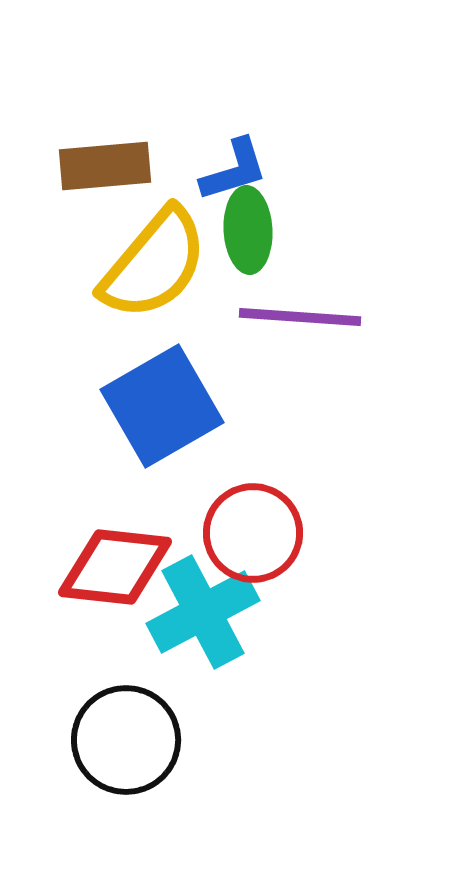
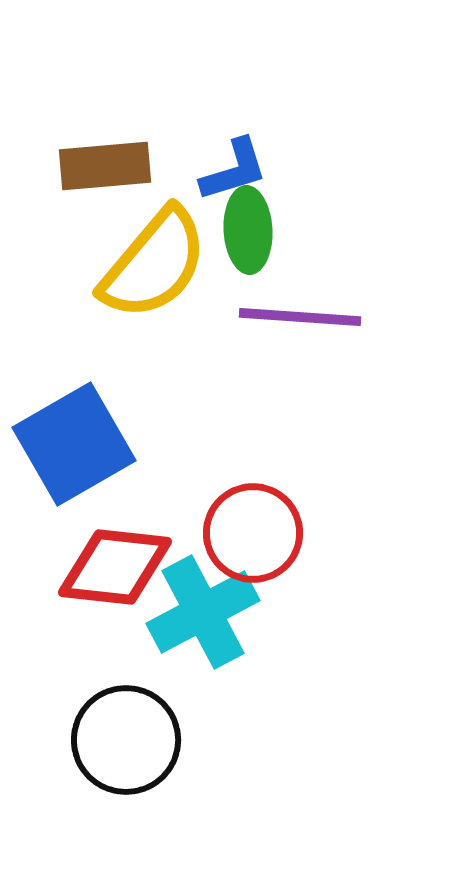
blue square: moved 88 px left, 38 px down
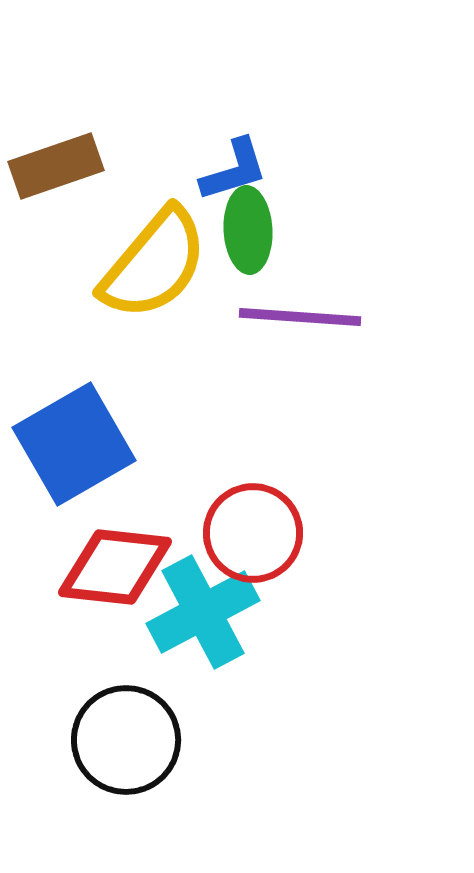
brown rectangle: moved 49 px left; rotated 14 degrees counterclockwise
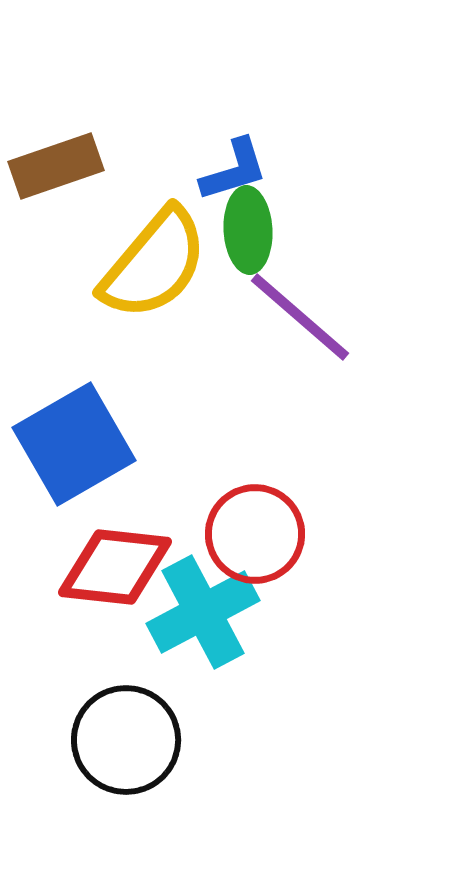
purple line: rotated 37 degrees clockwise
red circle: moved 2 px right, 1 px down
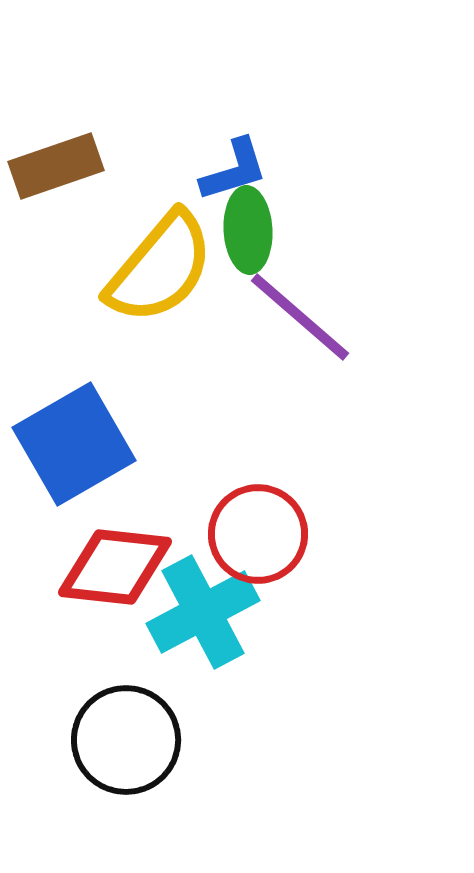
yellow semicircle: moved 6 px right, 4 px down
red circle: moved 3 px right
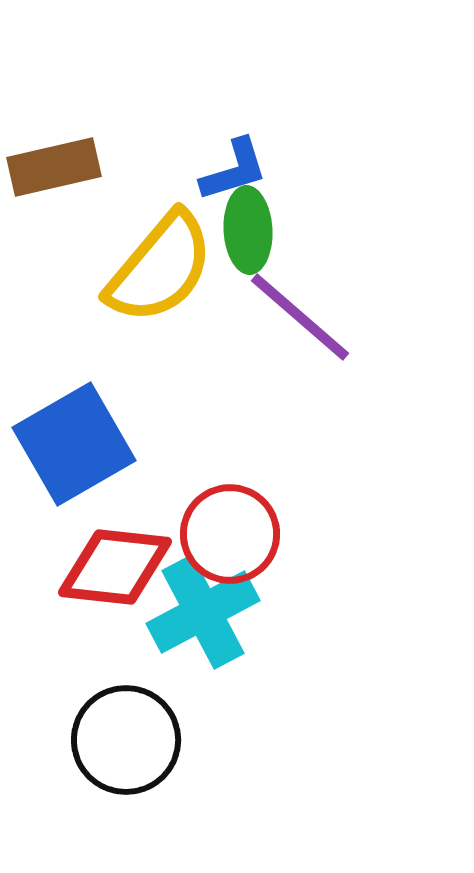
brown rectangle: moved 2 px left, 1 px down; rotated 6 degrees clockwise
red circle: moved 28 px left
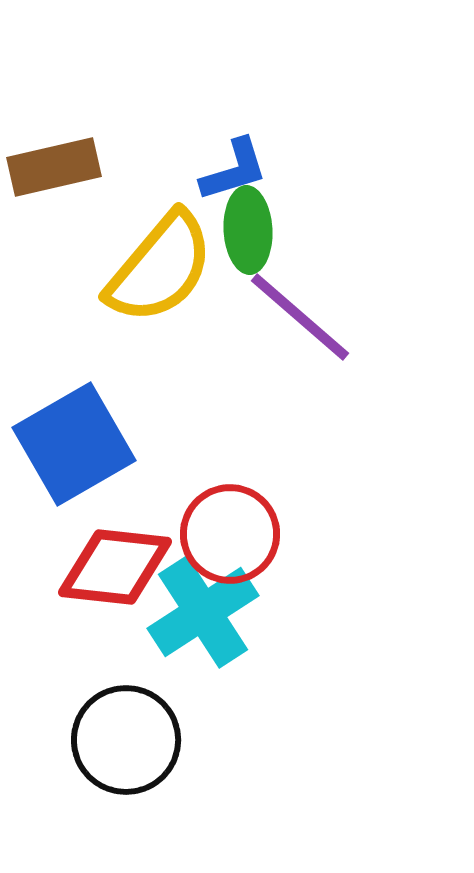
cyan cross: rotated 5 degrees counterclockwise
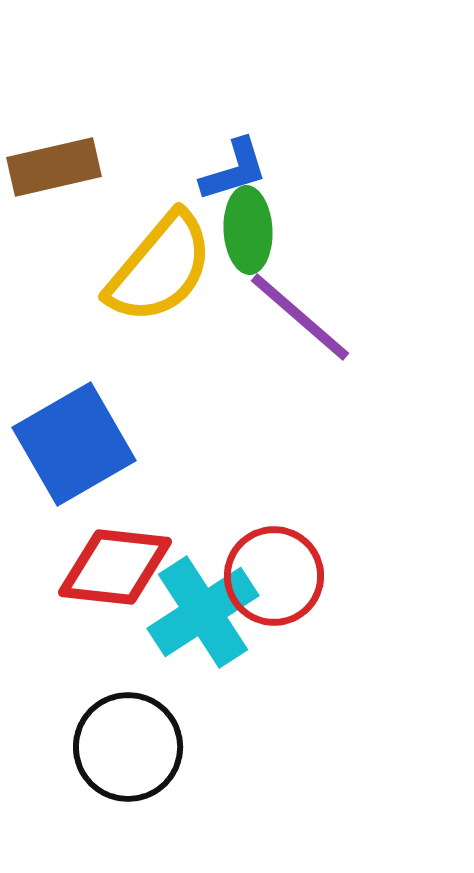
red circle: moved 44 px right, 42 px down
black circle: moved 2 px right, 7 px down
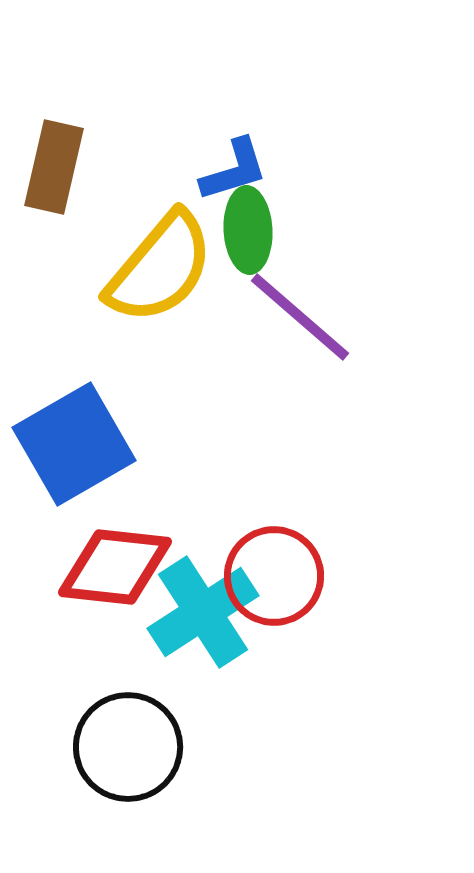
brown rectangle: rotated 64 degrees counterclockwise
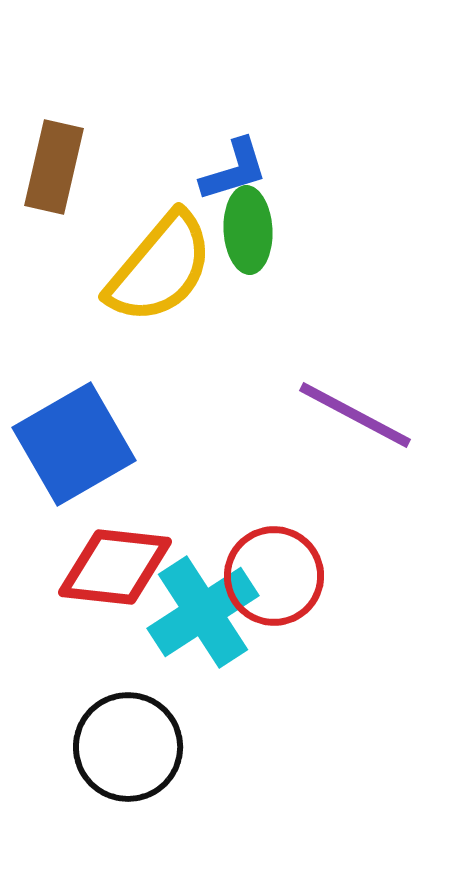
purple line: moved 55 px right, 98 px down; rotated 13 degrees counterclockwise
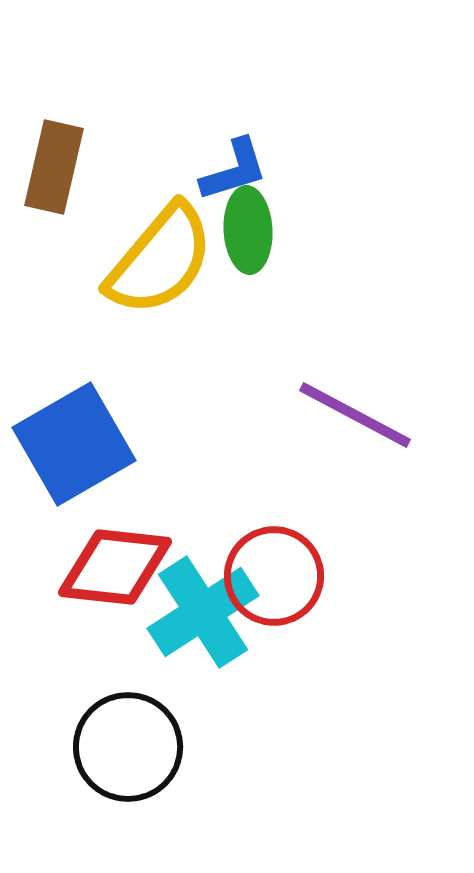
yellow semicircle: moved 8 px up
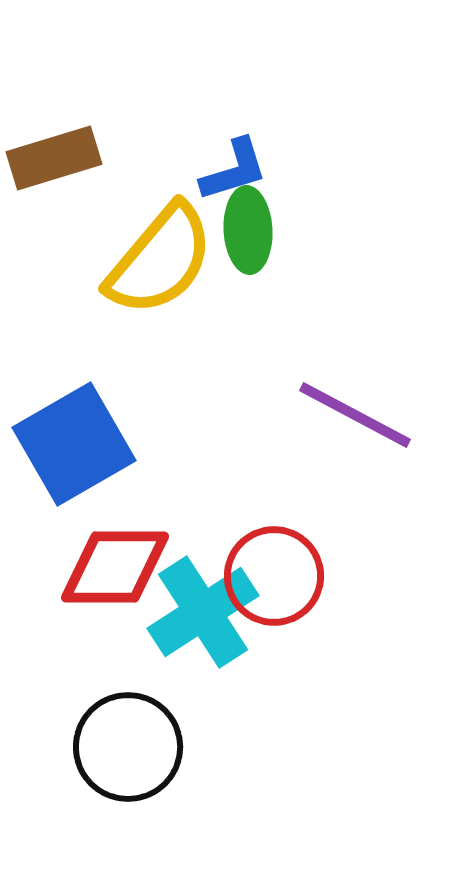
brown rectangle: moved 9 px up; rotated 60 degrees clockwise
red diamond: rotated 6 degrees counterclockwise
